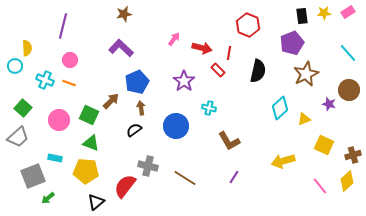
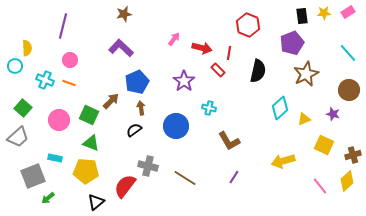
purple star at (329, 104): moved 4 px right, 10 px down
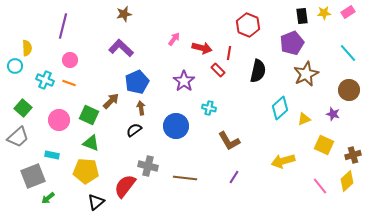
cyan rectangle at (55, 158): moved 3 px left, 3 px up
brown line at (185, 178): rotated 25 degrees counterclockwise
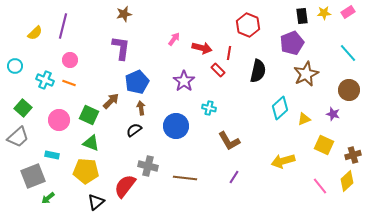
yellow semicircle at (27, 48): moved 8 px right, 15 px up; rotated 49 degrees clockwise
purple L-shape at (121, 48): rotated 55 degrees clockwise
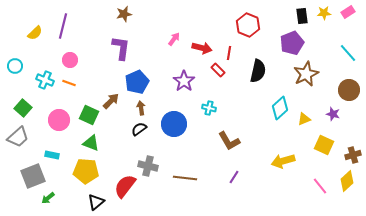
blue circle at (176, 126): moved 2 px left, 2 px up
black semicircle at (134, 130): moved 5 px right, 1 px up
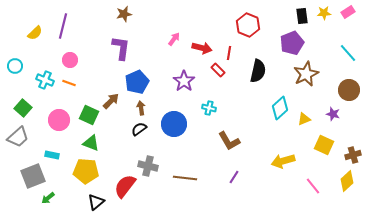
pink line at (320, 186): moved 7 px left
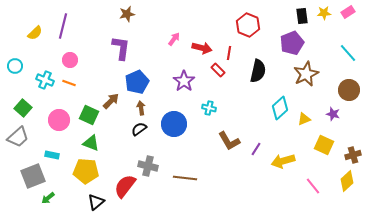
brown star at (124, 14): moved 3 px right
purple line at (234, 177): moved 22 px right, 28 px up
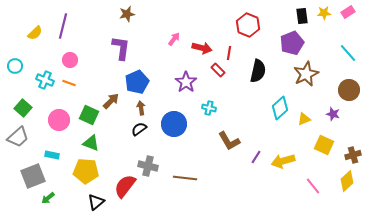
purple star at (184, 81): moved 2 px right, 1 px down
purple line at (256, 149): moved 8 px down
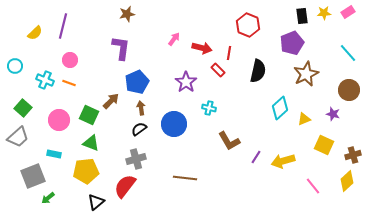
cyan rectangle at (52, 155): moved 2 px right, 1 px up
gray cross at (148, 166): moved 12 px left, 7 px up; rotated 30 degrees counterclockwise
yellow pentagon at (86, 171): rotated 10 degrees counterclockwise
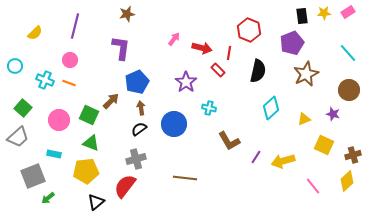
red hexagon at (248, 25): moved 1 px right, 5 px down
purple line at (63, 26): moved 12 px right
cyan diamond at (280, 108): moved 9 px left
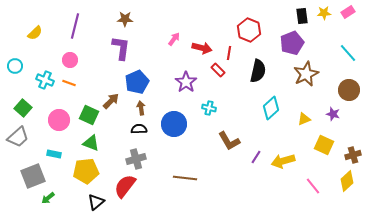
brown star at (127, 14): moved 2 px left, 5 px down; rotated 14 degrees clockwise
black semicircle at (139, 129): rotated 35 degrees clockwise
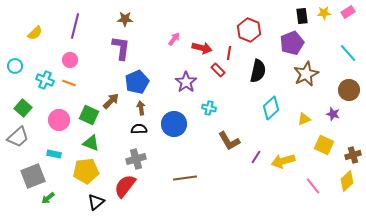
brown line at (185, 178): rotated 15 degrees counterclockwise
